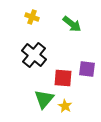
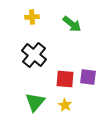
yellow cross: rotated 24 degrees counterclockwise
purple square: moved 1 px right, 8 px down
red square: moved 2 px right, 1 px down
green triangle: moved 9 px left, 3 px down
yellow star: moved 1 px up
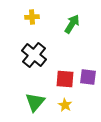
green arrow: rotated 96 degrees counterclockwise
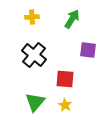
green arrow: moved 5 px up
purple square: moved 27 px up
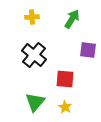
yellow star: moved 2 px down
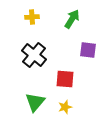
yellow star: rotated 24 degrees clockwise
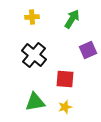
purple square: rotated 30 degrees counterclockwise
green triangle: rotated 40 degrees clockwise
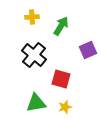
green arrow: moved 11 px left, 7 px down
red square: moved 4 px left; rotated 12 degrees clockwise
green triangle: moved 1 px right, 1 px down
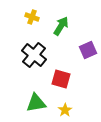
yellow cross: rotated 24 degrees clockwise
yellow star: moved 3 px down; rotated 16 degrees counterclockwise
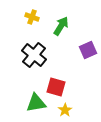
red square: moved 5 px left, 8 px down
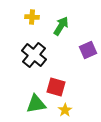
yellow cross: rotated 16 degrees counterclockwise
green triangle: moved 1 px down
